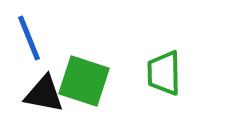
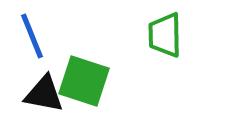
blue line: moved 3 px right, 2 px up
green trapezoid: moved 1 px right, 38 px up
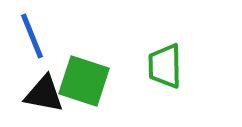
green trapezoid: moved 31 px down
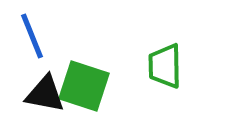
green square: moved 5 px down
black triangle: moved 1 px right
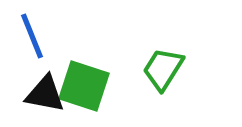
green trapezoid: moved 2 px left, 3 px down; rotated 33 degrees clockwise
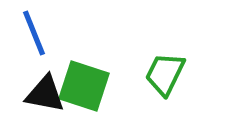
blue line: moved 2 px right, 3 px up
green trapezoid: moved 2 px right, 5 px down; rotated 6 degrees counterclockwise
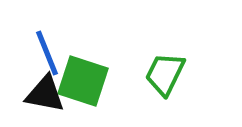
blue line: moved 13 px right, 20 px down
green square: moved 1 px left, 5 px up
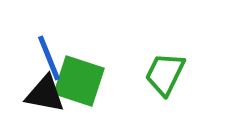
blue line: moved 2 px right, 5 px down
green square: moved 4 px left
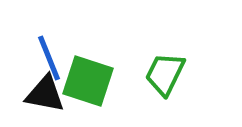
green square: moved 9 px right
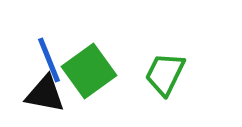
blue line: moved 2 px down
green square: moved 1 px right, 10 px up; rotated 36 degrees clockwise
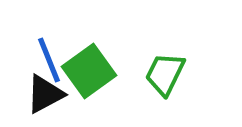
black triangle: rotated 39 degrees counterclockwise
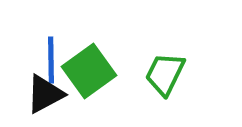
blue line: moved 2 px right; rotated 21 degrees clockwise
